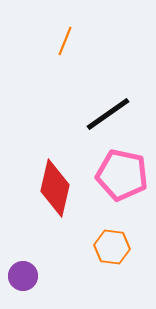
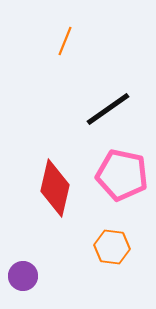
black line: moved 5 px up
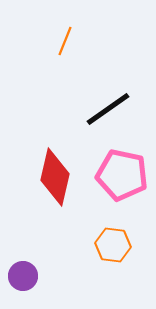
red diamond: moved 11 px up
orange hexagon: moved 1 px right, 2 px up
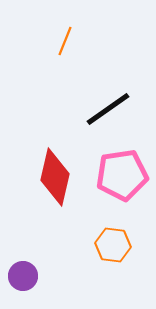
pink pentagon: rotated 21 degrees counterclockwise
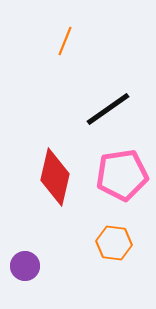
orange hexagon: moved 1 px right, 2 px up
purple circle: moved 2 px right, 10 px up
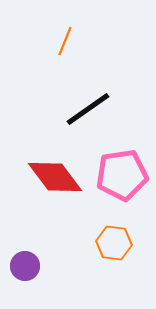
black line: moved 20 px left
red diamond: rotated 50 degrees counterclockwise
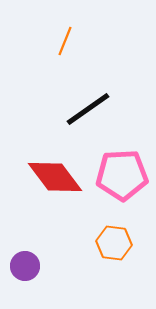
pink pentagon: rotated 6 degrees clockwise
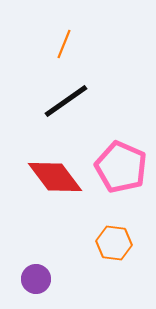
orange line: moved 1 px left, 3 px down
black line: moved 22 px left, 8 px up
pink pentagon: moved 1 px left, 8 px up; rotated 27 degrees clockwise
purple circle: moved 11 px right, 13 px down
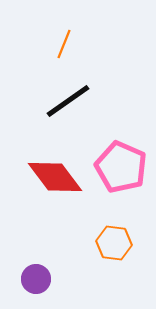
black line: moved 2 px right
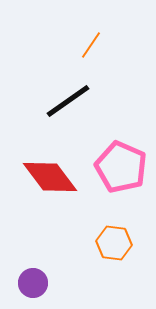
orange line: moved 27 px right, 1 px down; rotated 12 degrees clockwise
red diamond: moved 5 px left
purple circle: moved 3 px left, 4 px down
